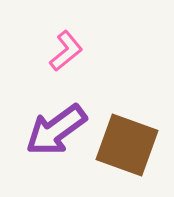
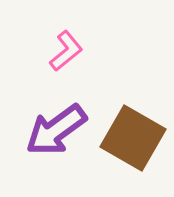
brown square: moved 6 px right, 7 px up; rotated 10 degrees clockwise
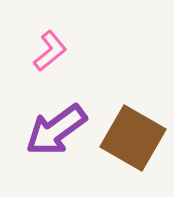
pink L-shape: moved 16 px left
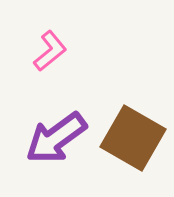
purple arrow: moved 8 px down
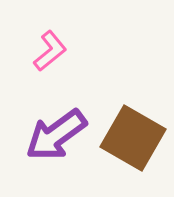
purple arrow: moved 3 px up
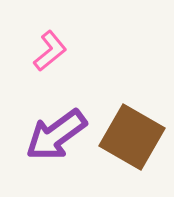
brown square: moved 1 px left, 1 px up
